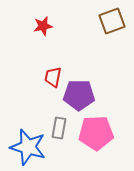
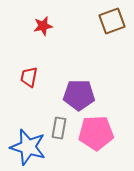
red trapezoid: moved 24 px left
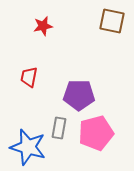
brown square: rotated 32 degrees clockwise
pink pentagon: rotated 12 degrees counterclockwise
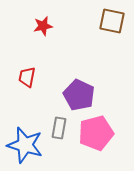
red trapezoid: moved 2 px left
purple pentagon: rotated 24 degrees clockwise
blue star: moved 3 px left, 2 px up
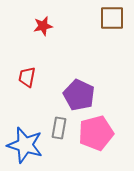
brown square: moved 3 px up; rotated 12 degrees counterclockwise
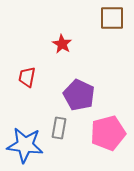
red star: moved 19 px right, 18 px down; rotated 30 degrees counterclockwise
pink pentagon: moved 12 px right
blue star: rotated 9 degrees counterclockwise
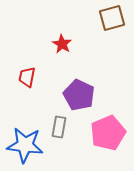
brown square: rotated 16 degrees counterclockwise
gray rectangle: moved 1 px up
pink pentagon: rotated 8 degrees counterclockwise
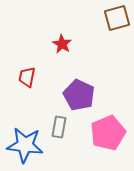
brown square: moved 5 px right
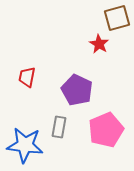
red star: moved 37 px right
purple pentagon: moved 2 px left, 5 px up
pink pentagon: moved 2 px left, 3 px up
